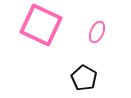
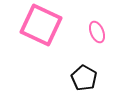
pink ellipse: rotated 45 degrees counterclockwise
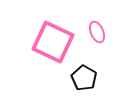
pink square: moved 12 px right, 17 px down
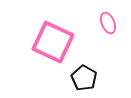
pink ellipse: moved 11 px right, 9 px up
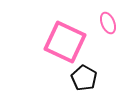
pink square: moved 12 px right
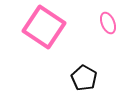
pink square: moved 21 px left, 15 px up; rotated 9 degrees clockwise
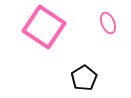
black pentagon: rotated 10 degrees clockwise
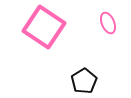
black pentagon: moved 3 px down
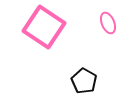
black pentagon: rotated 10 degrees counterclockwise
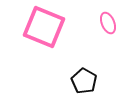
pink square: rotated 12 degrees counterclockwise
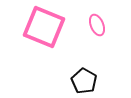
pink ellipse: moved 11 px left, 2 px down
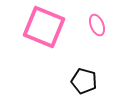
black pentagon: rotated 15 degrees counterclockwise
